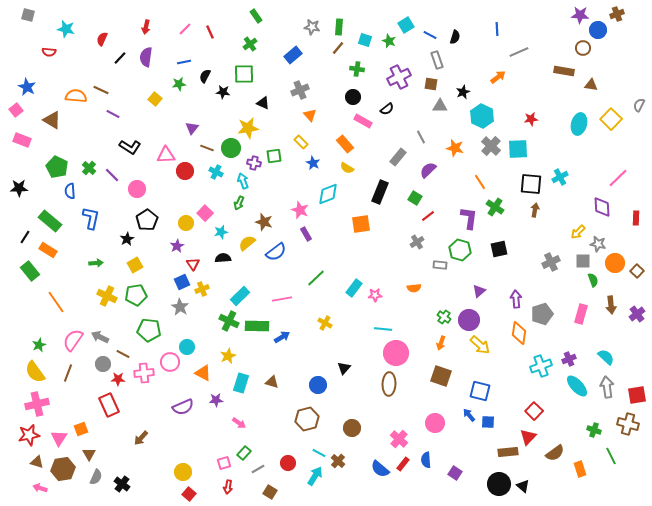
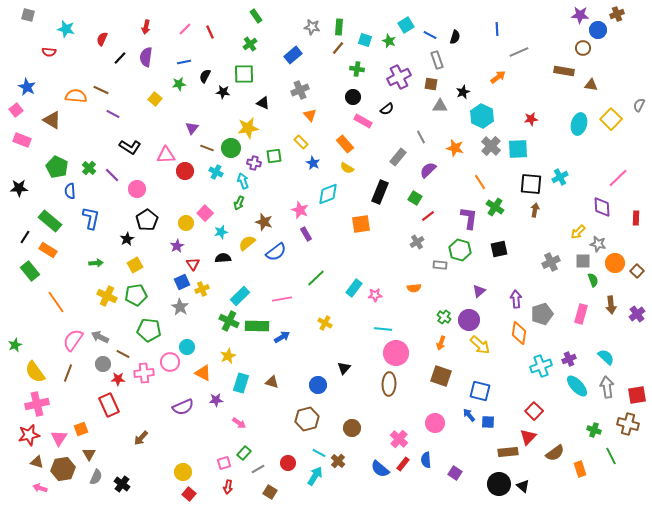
green star at (39, 345): moved 24 px left
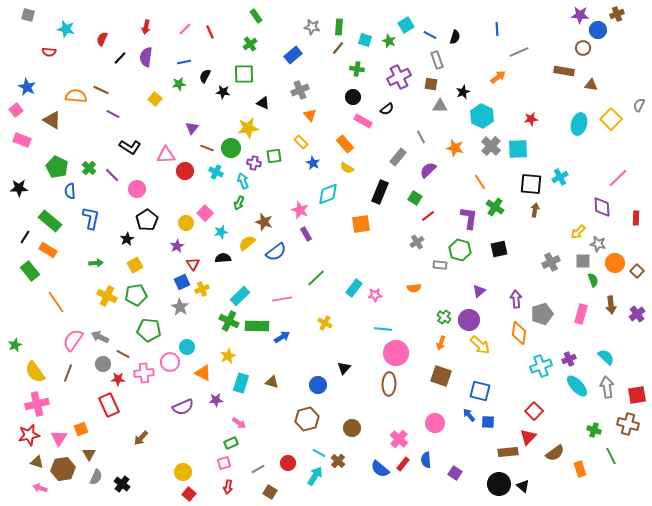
green rectangle at (244, 453): moved 13 px left, 10 px up; rotated 24 degrees clockwise
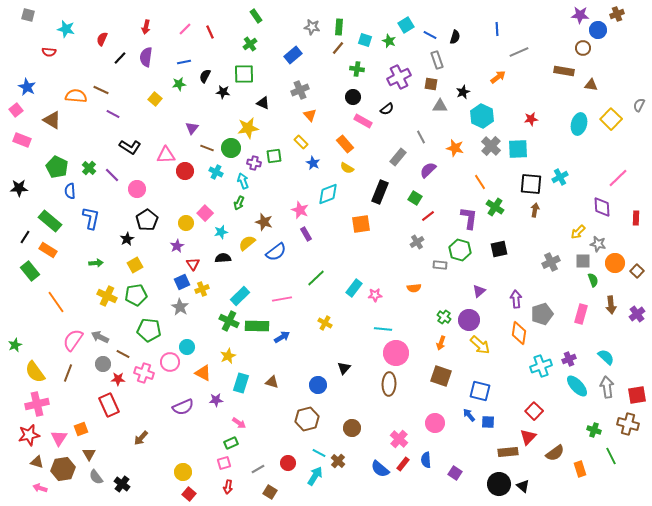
pink cross at (144, 373): rotated 24 degrees clockwise
gray semicircle at (96, 477): rotated 119 degrees clockwise
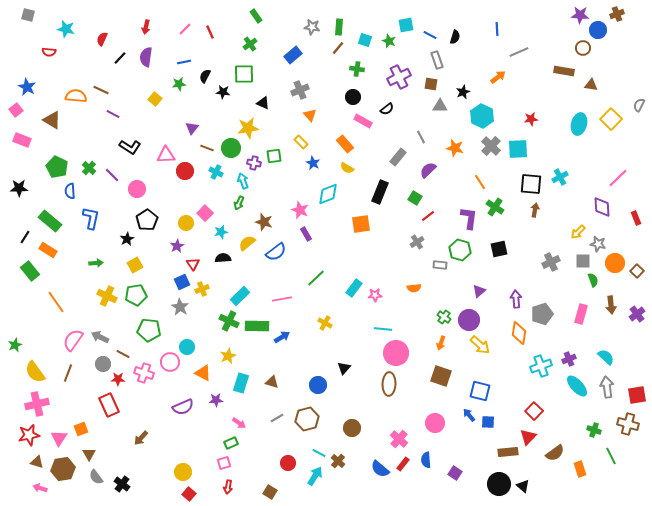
cyan square at (406, 25): rotated 21 degrees clockwise
red rectangle at (636, 218): rotated 24 degrees counterclockwise
gray line at (258, 469): moved 19 px right, 51 px up
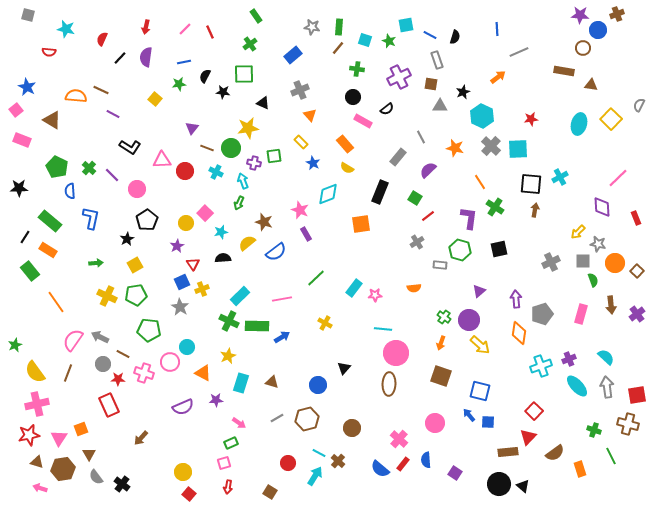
pink triangle at (166, 155): moved 4 px left, 5 px down
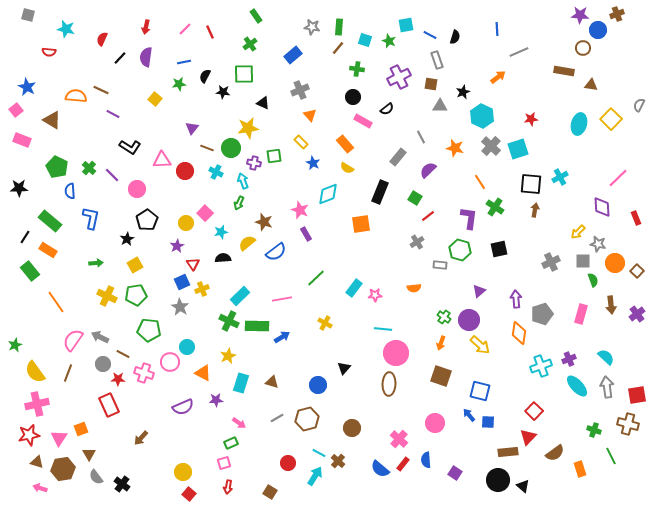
cyan square at (518, 149): rotated 15 degrees counterclockwise
black circle at (499, 484): moved 1 px left, 4 px up
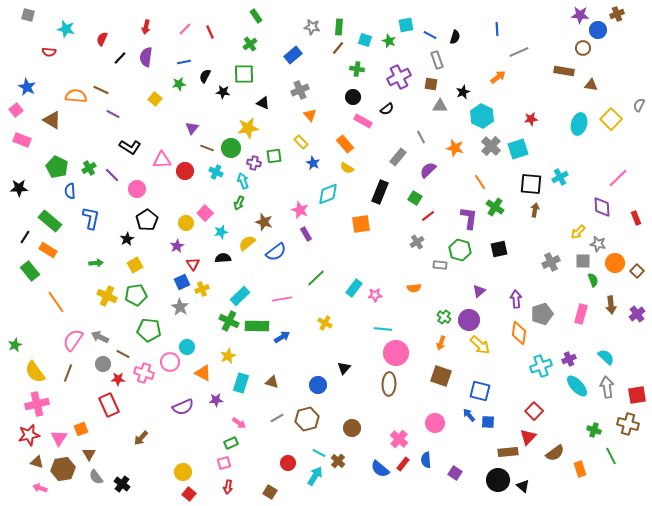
green cross at (89, 168): rotated 16 degrees clockwise
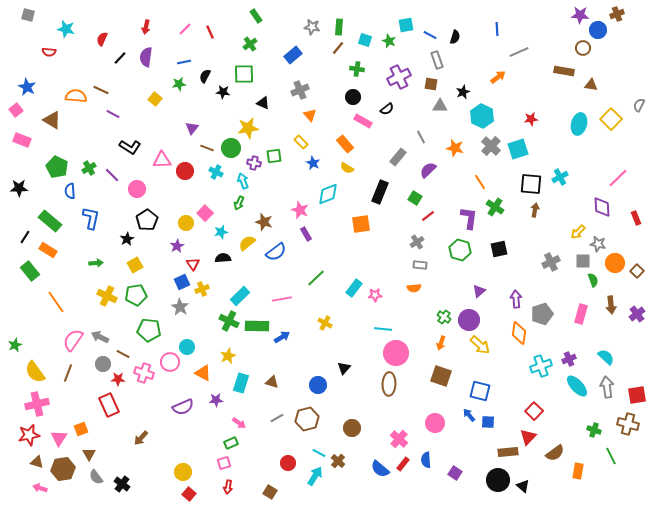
gray rectangle at (440, 265): moved 20 px left
orange rectangle at (580, 469): moved 2 px left, 2 px down; rotated 28 degrees clockwise
